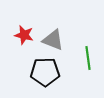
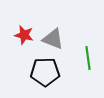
gray triangle: moved 1 px up
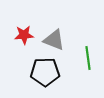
red star: rotated 18 degrees counterclockwise
gray triangle: moved 1 px right, 1 px down
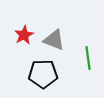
red star: rotated 24 degrees counterclockwise
black pentagon: moved 2 px left, 2 px down
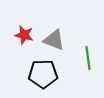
red star: rotated 30 degrees counterclockwise
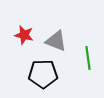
gray triangle: moved 2 px right, 1 px down
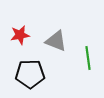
red star: moved 4 px left; rotated 24 degrees counterclockwise
black pentagon: moved 13 px left
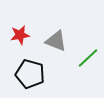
green line: rotated 55 degrees clockwise
black pentagon: rotated 16 degrees clockwise
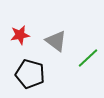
gray triangle: rotated 15 degrees clockwise
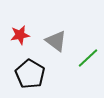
black pentagon: rotated 16 degrees clockwise
